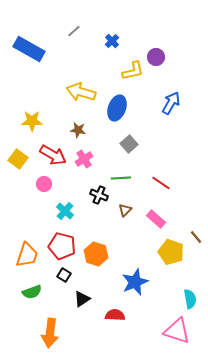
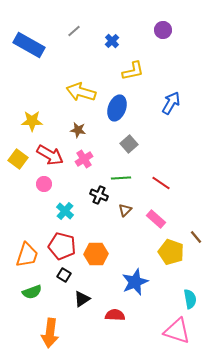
blue rectangle: moved 4 px up
purple circle: moved 7 px right, 27 px up
red arrow: moved 3 px left
orange hexagon: rotated 20 degrees counterclockwise
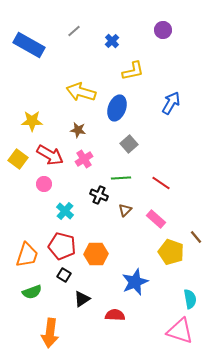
pink triangle: moved 3 px right
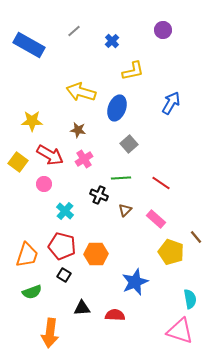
yellow square: moved 3 px down
black triangle: moved 9 px down; rotated 30 degrees clockwise
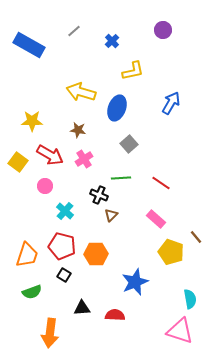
pink circle: moved 1 px right, 2 px down
brown triangle: moved 14 px left, 5 px down
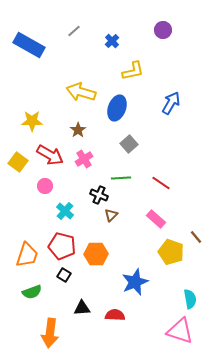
brown star: rotated 28 degrees clockwise
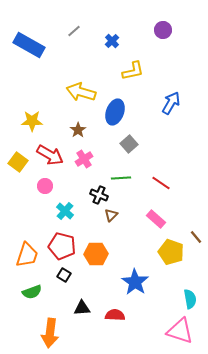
blue ellipse: moved 2 px left, 4 px down
blue star: rotated 16 degrees counterclockwise
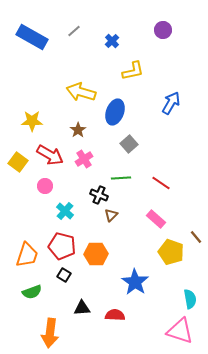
blue rectangle: moved 3 px right, 8 px up
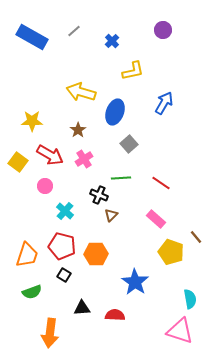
blue arrow: moved 7 px left
